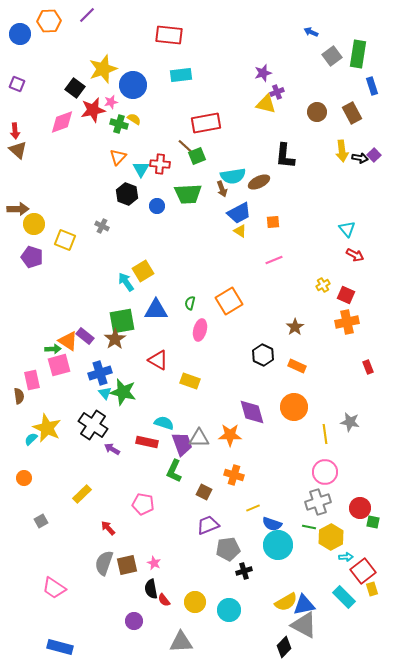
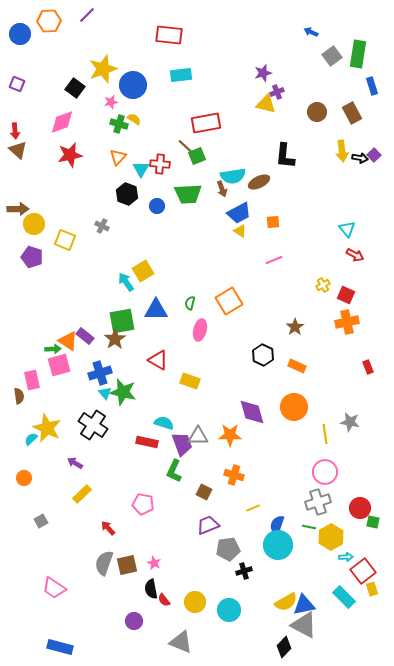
red star at (93, 110): moved 23 px left, 45 px down
gray triangle at (199, 438): moved 1 px left, 2 px up
purple arrow at (112, 449): moved 37 px left, 14 px down
blue semicircle at (272, 524): moved 5 px right, 1 px down; rotated 90 degrees clockwise
gray triangle at (181, 642): rotated 25 degrees clockwise
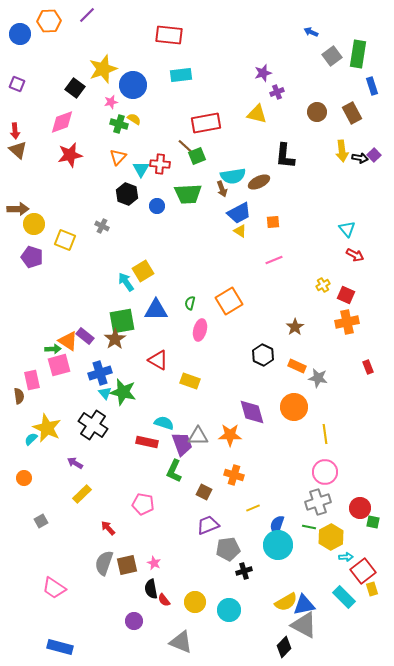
yellow triangle at (266, 104): moved 9 px left, 10 px down
gray star at (350, 422): moved 32 px left, 44 px up
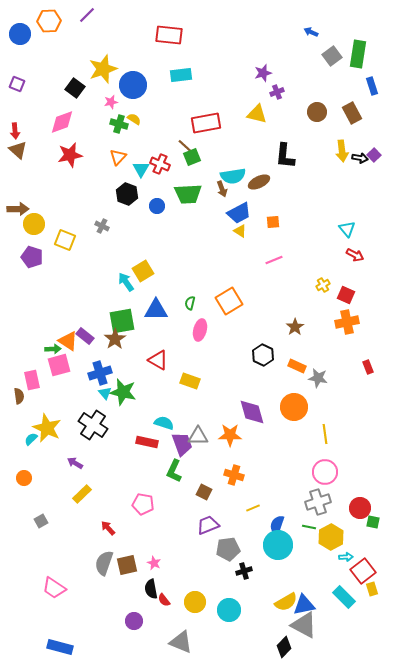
green square at (197, 156): moved 5 px left, 1 px down
red cross at (160, 164): rotated 18 degrees clockwise
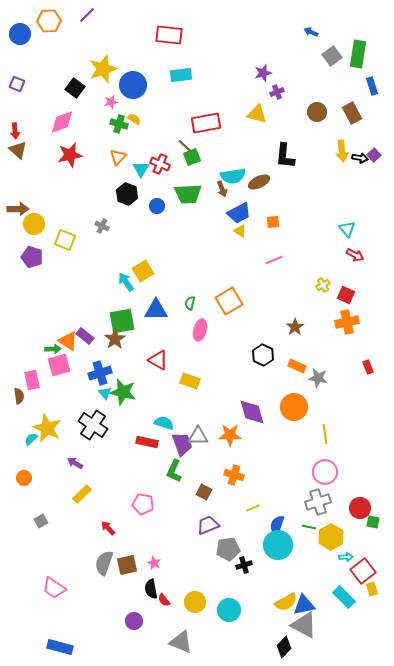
black cross at (244, 571): moved 6 px up
